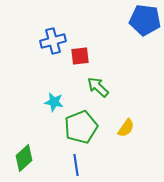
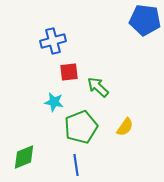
red square: moved 11 px left, 16 px down
yellow semicircle: moved 1 px left, 1 px up
green diamond: moved 1 px up; rotated 20 degrees clockwise
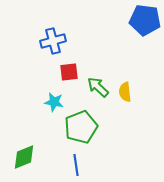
yellow semicircle: moved 35 px up; rotated 138 degrees clockwise
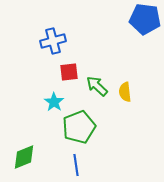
blue pentagon: moved 1 px up
green arrow: moved 1 px left, 1 px up
cyan star: rotated 24 degrees clockwise
green pentagon: moved 2 px left
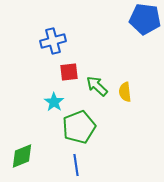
green diamond: moved 2 px left, 1 px up
